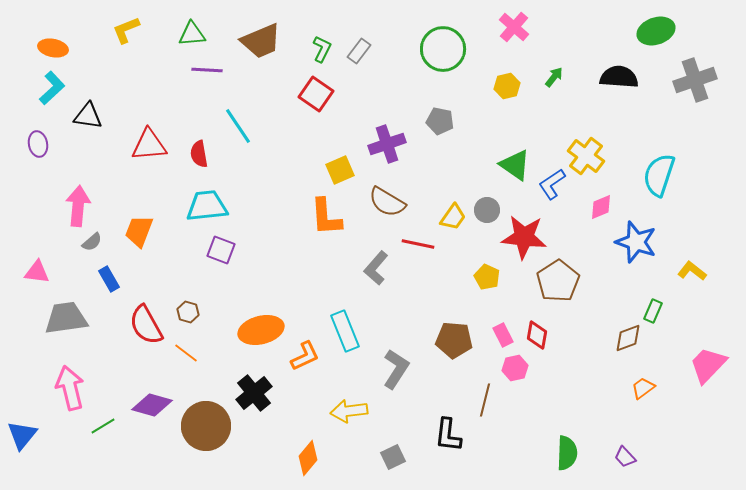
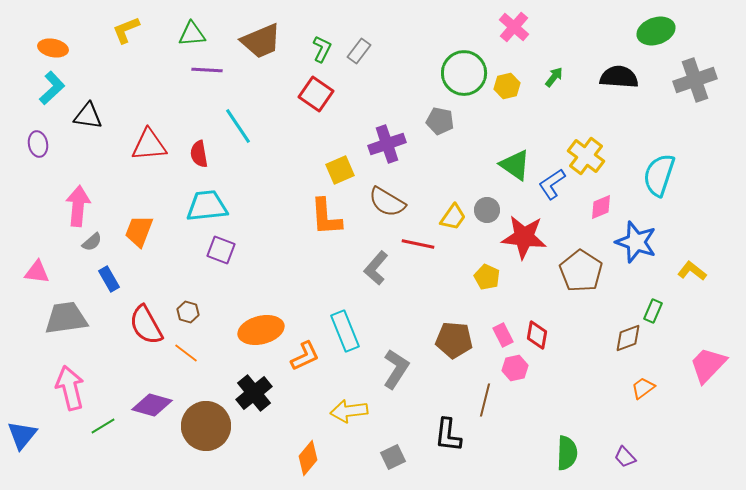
green circle at (443, 49): moved 21 px right, 24 px down
brown pentagon at (558, 281): moved 23 px right, 10 px up; rotated 6 degrees counterclockwise
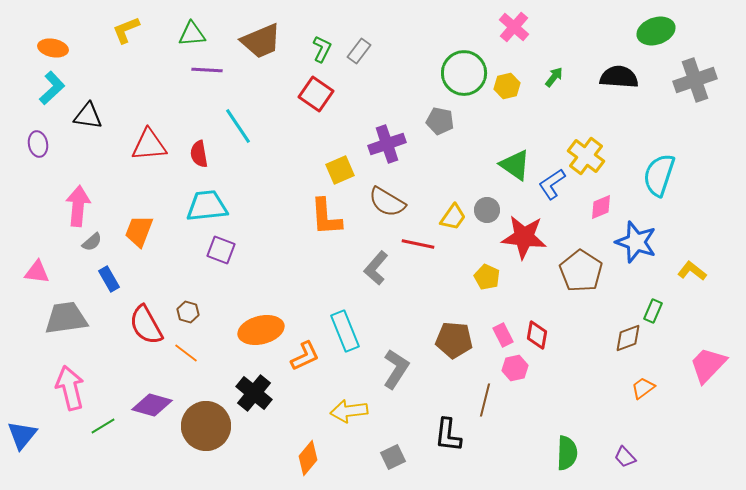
black cross at (254, 393): rotated 12 degrees counterclockwise
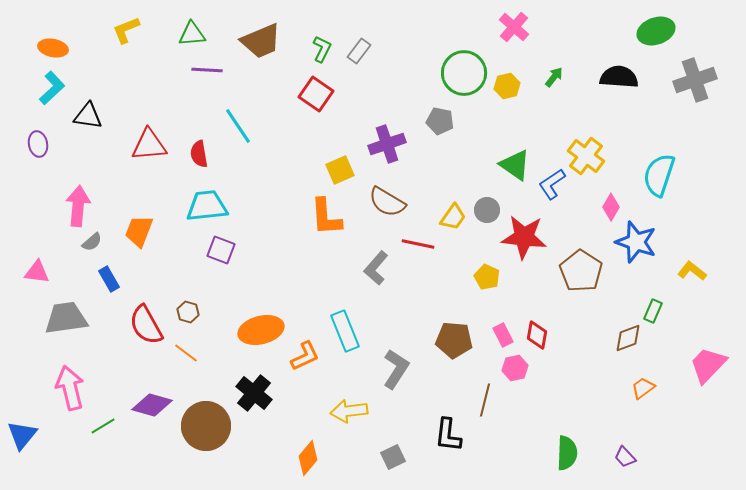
pink diamond at (601, 207): moved 10 px right; rotated 36 degrees counterclockwise
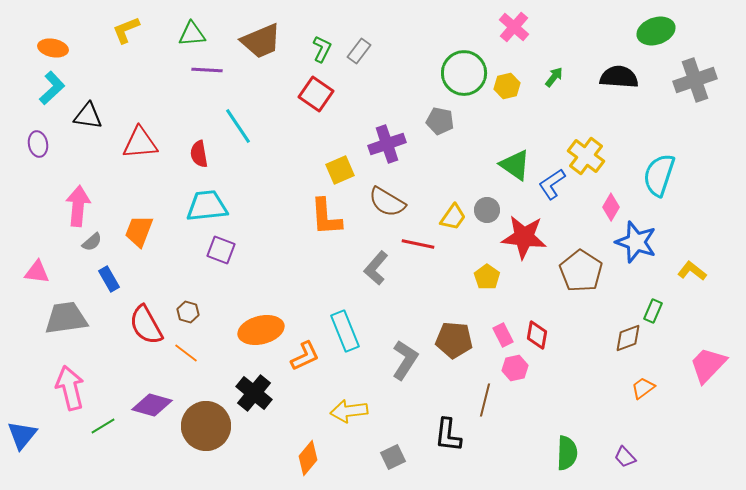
red triangle at (149, 145): moved 9 px left, 2 px up
yellow pentagon at (487, 277): rotated 10 degrees clockwise
gray L-shape at (396, 369): moved 9 px right, 9 px up
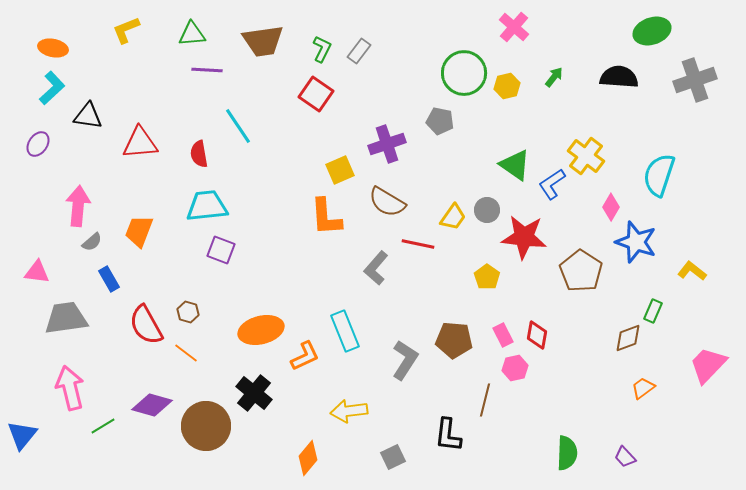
green ellipse at (656, 31): moved 4 px left
brown trapezoid at (261, 41): moved 2 px right; rotated 15 degrees clockwise
purple ellipse at (38, 144): rotated 45 degrees clockwise
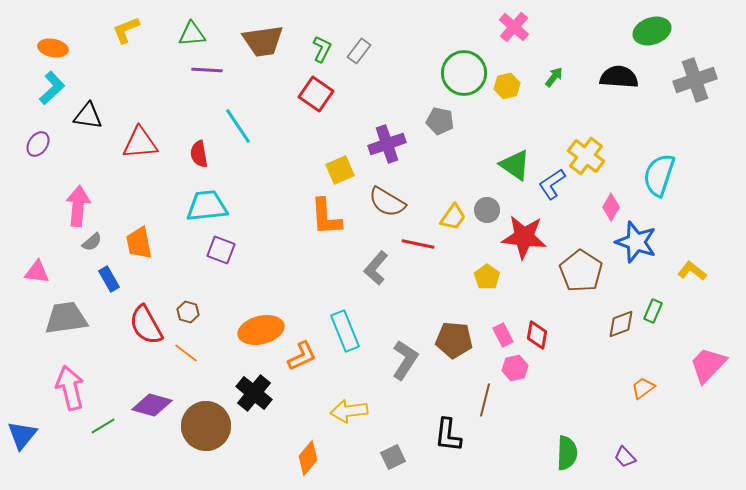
orange trapezoid at (139, 231): moved 12 px down; rotated 32 degrees counterclockwise
brown diamond at (628, 338): moved 7 px left, 14 px up
orange L-shape at (305, 356): moved 3 px left
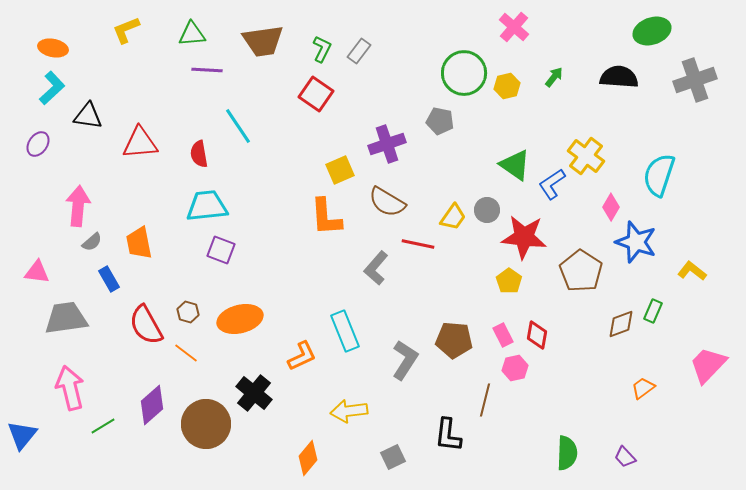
yellow pentagon at (487, 277): moved 22 px right, 4 px down
orange ellipse at (261, 330): moved 21 px left, 11 px up
purple diamond at (152, 405): rotated 57 degrees counterclockwise
brown circle at (206, 426): moved 2 px up
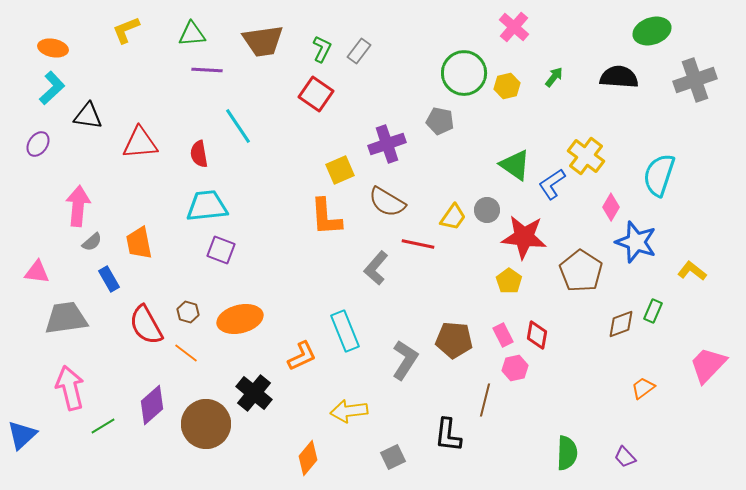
blue triangle at (22, 435): rotated 8 degrees clockwise
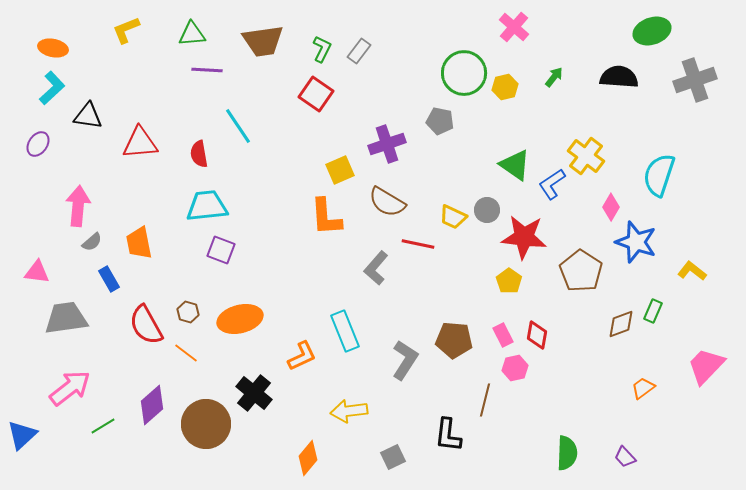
yellow hexagon at (507, 86): moved 2 px left, 1 px down
yellow trapezoid at (453, 217): rotated 80 degrees clockwise
pink trapezoid at (708, 365): moved 2 px left, 1 px down
pink arrow at (70, 388): rotated 66 degrees clockwise
